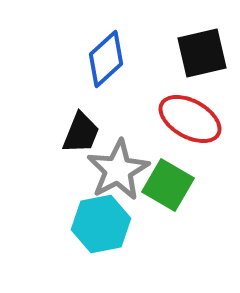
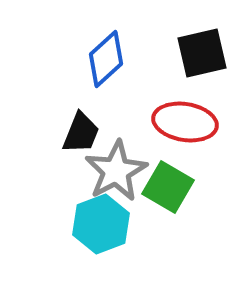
red ellipse: moved 5 px left, 3 px down; rotated 20 degrees counterclockwise
gray star: moved 2 px left, 1 px down
green square: moved 2 px down
cyan hexagon: rotated 10 degrees counterclockwise
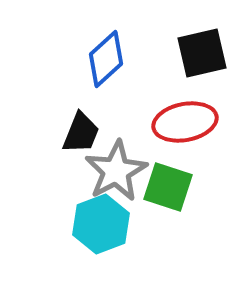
red ellipse: rotated 20 degrees counterclockwise
green square: rotated 12 degrees counterclockwise
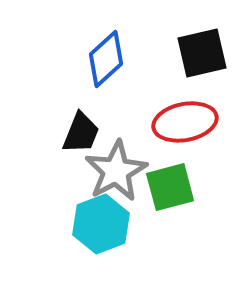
green square: moved 2 px right; rotated 33 degrees counterclockwise
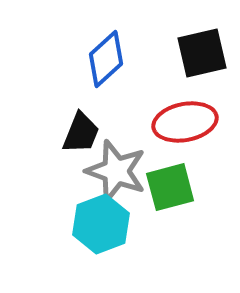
gray star: rotated 24 degrees counterclockwise
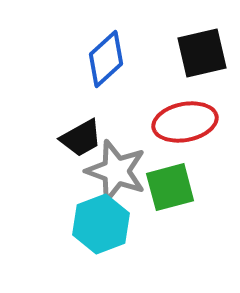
black trapezoid: moved 5 px down; rotated 39 degrees clockwise
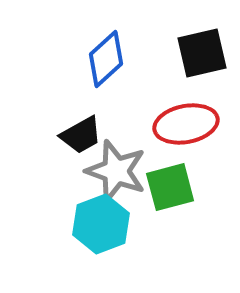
red ellipse: moved 1 px right, 2 px down
black trapezoid: moved 3 px up
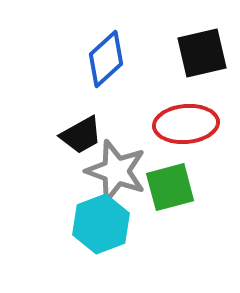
red ellipse: rotated 6 degrees clockwise
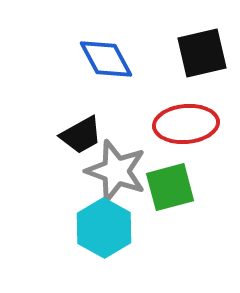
blue diamond: rotated 76 degrees counterclockwise
cyan hexagon: moved 3 px right, 4 px down; rotated 10 degrees counterclockwise
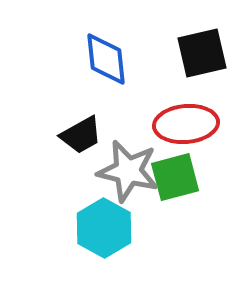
blue diamond: rotated 22 degrees clockwise
gray star: moved 12 px right; rotated 6 degrees counterclockwise
green square: moved 5 px right, 10 px up
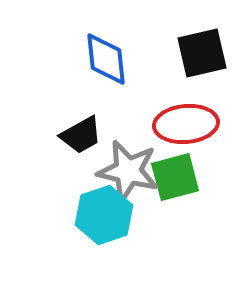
cyan hexagon: moved 13 px up; rotated 12 degrees clockwise
